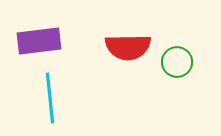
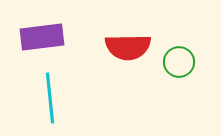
purple rectangle: moved 3 px right, 4 px up
green circle: moved 2 px right
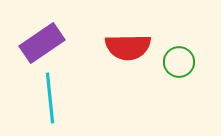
purple rectangle: moved 6 px down; rotated 27 degrees counterclockwise
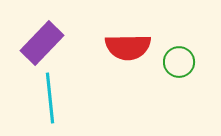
purple rectangle: rotated 12 degrees counterclockwise
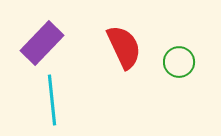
red semicircle: moved 4 px left; rotated 114 degrees counterclockwise
cyan line: moved 2 px right, 2 px down
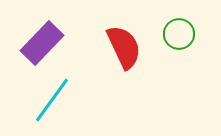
green circle: moved 28 px up
cyan line: rotated 42 degrees clockwise
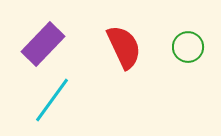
green circle: moved 9 px right, 13 px down
purple rectangle: moved 1 px right, 1 px down
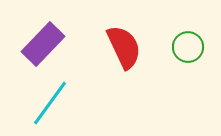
cyan line: moved 2 px left, 3 px down
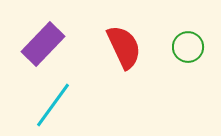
cyan line: moved 3 px right, 2 px down
